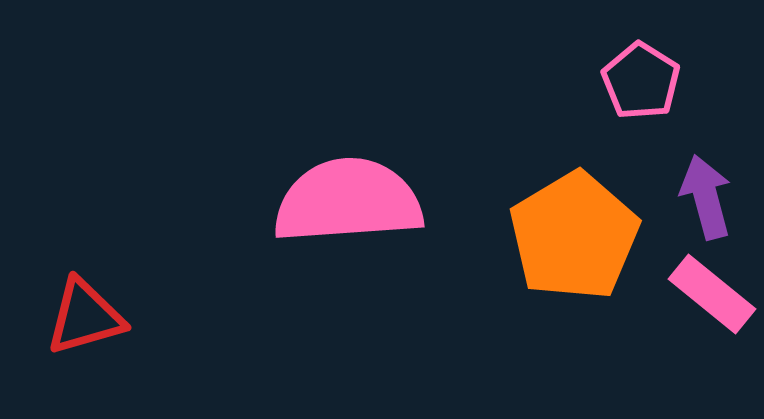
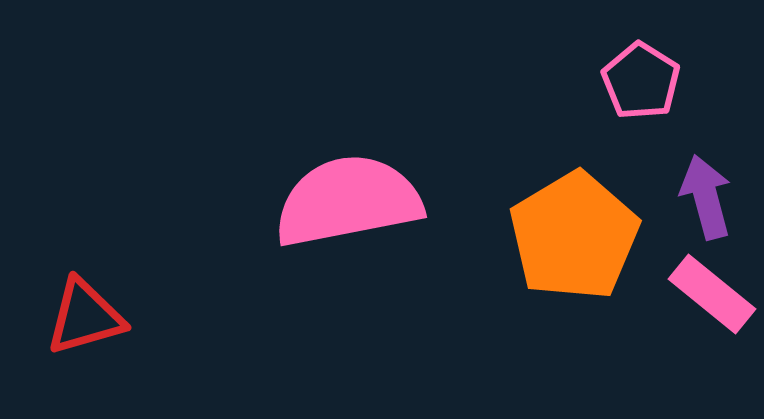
pink semicircle: rotated 7 degrees counterclockwise
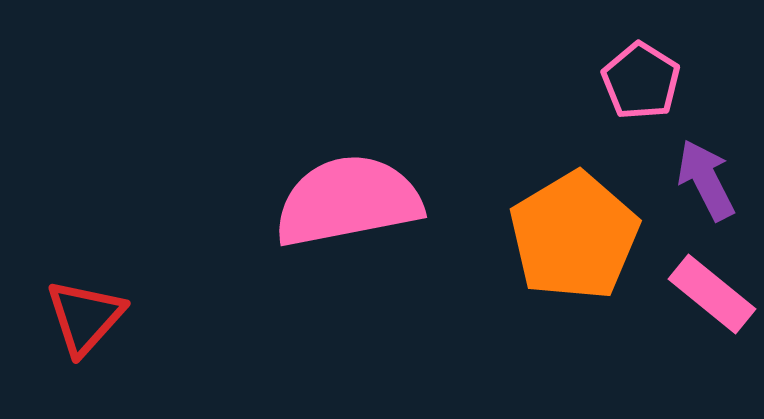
purple arrow: moved 17 px up; rotated 12 degrees counterclockwise
red triangle: rotated 32 degrees counterclockwise
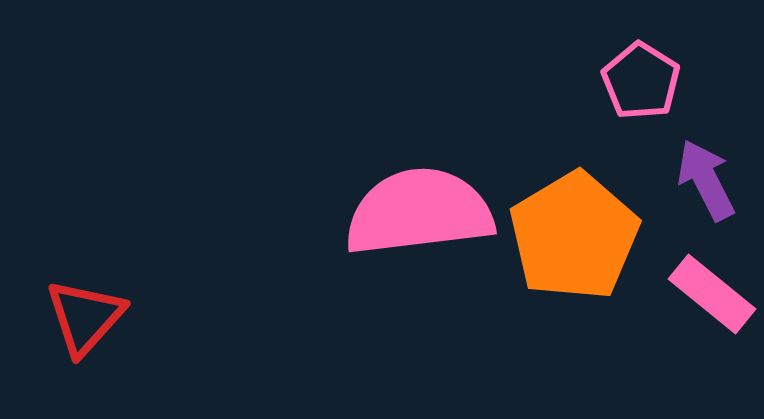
pink semicircle: moved 71 px right, 11 px down; rotated 4 degrees clockwise
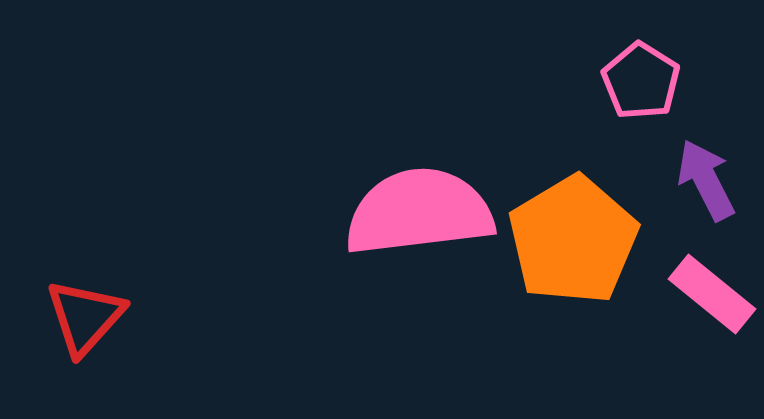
orange pentagon: moved 1 px left, 4 px down
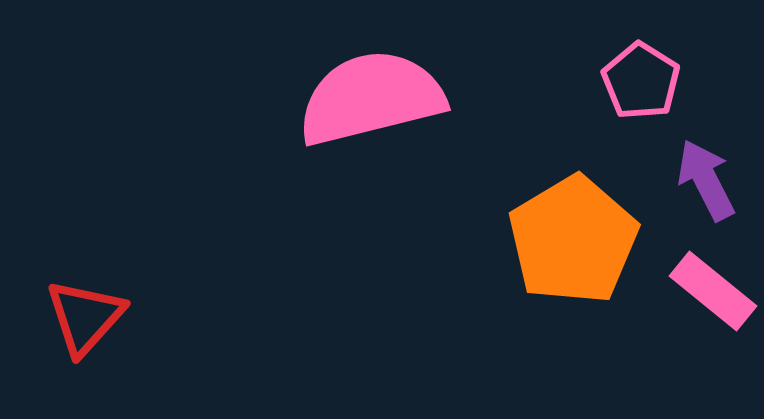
pink semicircle: moved 48 px left, 114 px up; rotated 7 degrees counterclockwise
pink rectangle: moved 1 px right, 3 px up
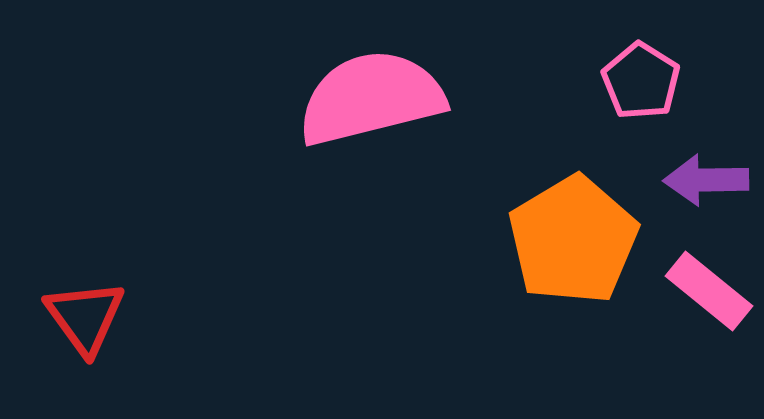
purple arrow: rotated 64 degrees counterclockwise
pink rectangle: moved 4 px left
red triangle: rotated 18 degrees counterclockwise
